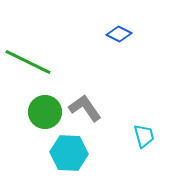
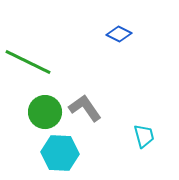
cyan hexagon: moved 9 px left
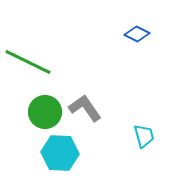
blue diamond: moved 18 px right
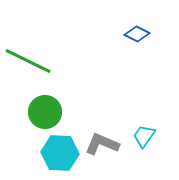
green line: moved 1 px up
gray L-shape: moved 17 px right, 36 px down; rotated 32 degrees counterclockwise
cyan trapezoid: rotated 130 degrees counterclockwise
